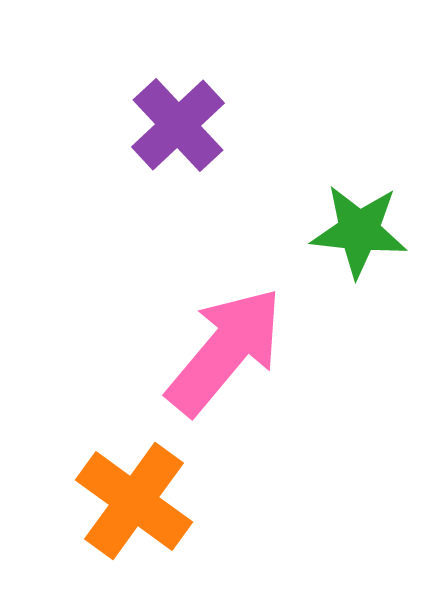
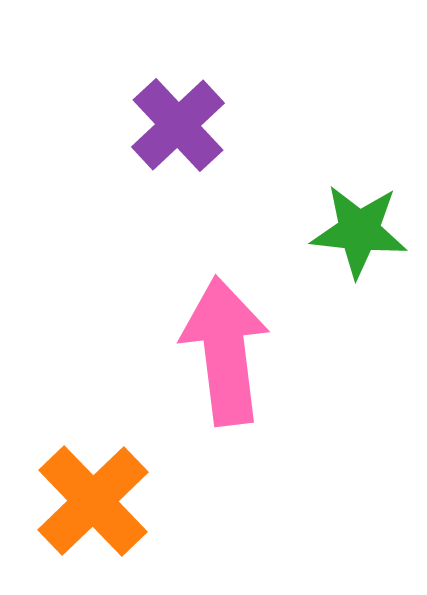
pink arrow: rotated 47 degrees counterclockwise
orange cross: moved 41 px left; rotated 10 degrees clockwise
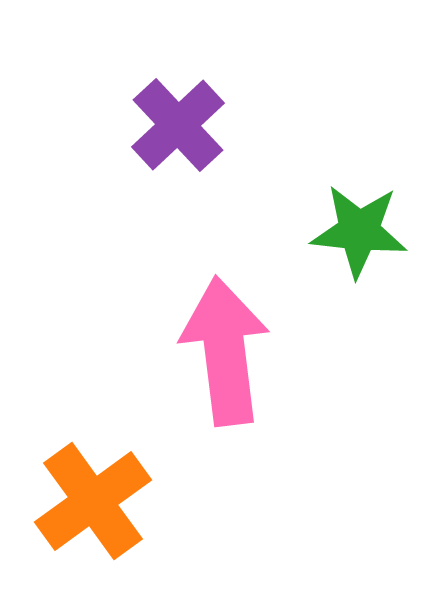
orange cross: rotated 8 degrees clockwise
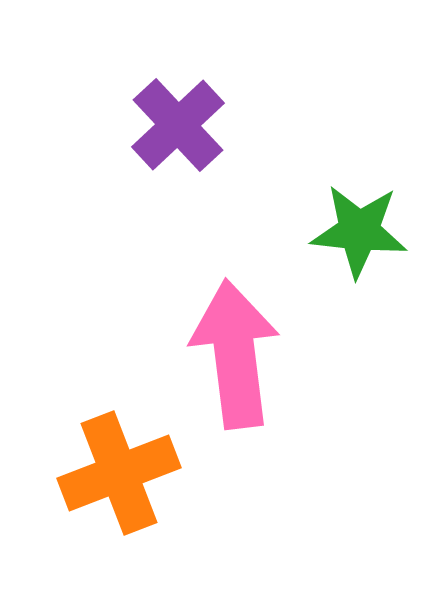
pink arrow: moved 10 px right, 3 px down
orange cross: moved 26 px right, 28 px up; rotated 15 degrees clockwise
